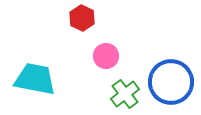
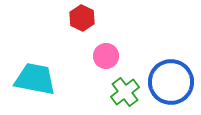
green cross: moved 2 px up
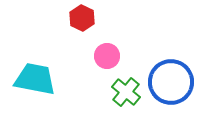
pink circle: moved 1 px right
green cross: moved 1 px right; rotated 12 degrees counterclockwise
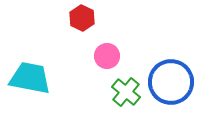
cyan trapezoid: moved 5 px left, 1 px up
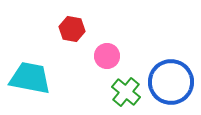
red hexagon: moved 10 px left, 11 px down; rotated 15 degrees counterclockwise
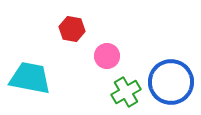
green cross: rotated 20 degrees clockwise
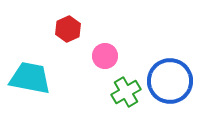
red hexagon: moved 4 px left; rotated 25 degrees clockwise
pink circle: moved 2 px left
blue circle: moved 1 px left, 1 px up
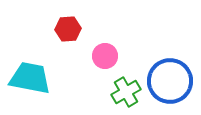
red hexagon: rotated 20 degrees clockwise
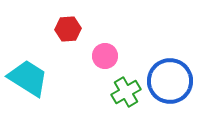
cyan trapezoid: moved 2 px left; rotated 21 degrees clockwise
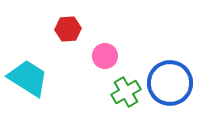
blue circle: moved 2 px down
